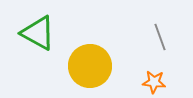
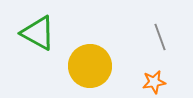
orange star: rotated 15 degrees counterclockwise
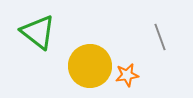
green triangle: moved 1 px up; rotated 9 degrees clockwise
orange star: moved 27 px left, 7 px up
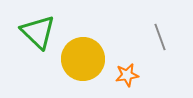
green triangle: rotated 6 degrees clockwise
yellow circle: moved 7 px left, 7 px up
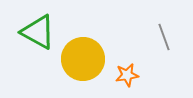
green triangle: rotated 15 degrees counterclockwise
gray line: moved 4 px right
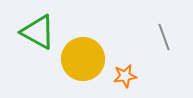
orange star: moved 2 px left, 1 px down
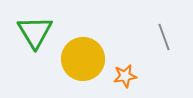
green triangle: moved 3 px left; rotated 30 degrees clockwise
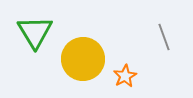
orange star: rotated 20 degrees counterclockwise
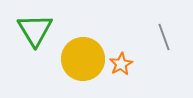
green triangle: moved 2 px up
orange star: moved 4 px left, 12 px up
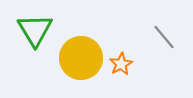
gray line: rotated 20 degrees counterclockwise
yellow circle: moved 2 px left, 1 px up
